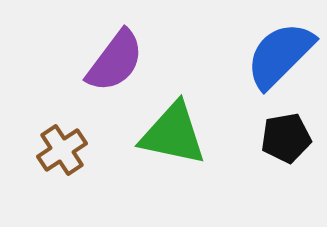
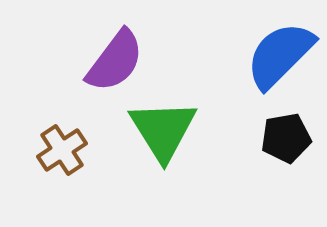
green triangle: moved 10 px left, 4 px up; rotated 46 degrees clockwise
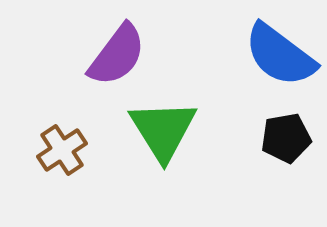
blue semicircle: rotated 98 degrees counterclockwise
purple semicircle: moved 2 px right, 6 px up
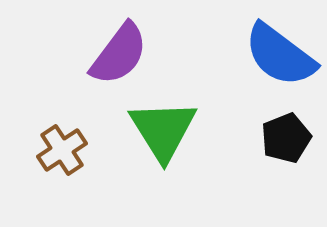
purple semicircle: moved 2 px right, 1 px up
black pentagon: rotated 12 degrees counterclockwise
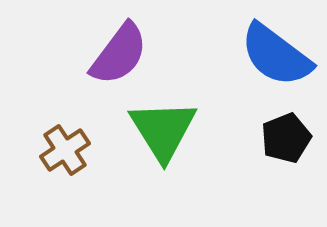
blue semicircle: moved 4 px left
brown cross: moved 3 px right
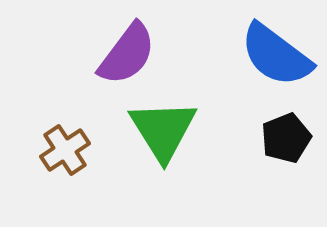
purple semicircle: moved 8 px right
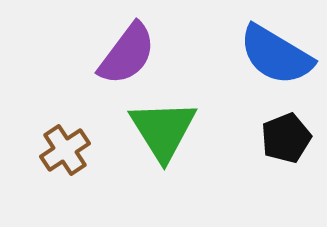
blue semicircle: rotated 6 degrees counterclockwise
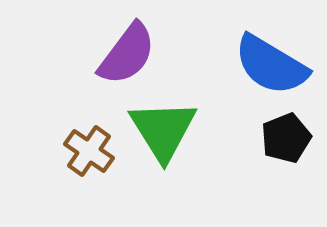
blue semicircle: moved 5 px left, 10 px down
brown cross: moved 24 px right, 1 px down; rotated 21 degrees counterclockwise
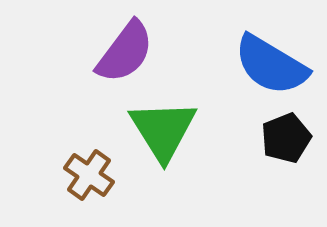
purple semicircle: moved 2 px left, 2 px up
brown cross: moved 24 px down
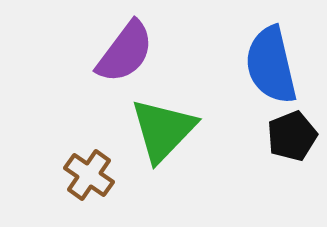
blue semicircle: rotated 46 degrees clockwise
green triangle: rotated 16 degrees clockwise
black pentagon: moved 6 px right, 2 px up
